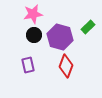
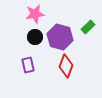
pink star: moved 2 px right
black circle: moved 1 px right, 2 px down
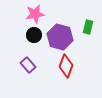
green rectangle: rotated 32 degrees counterclockwise
black circle: moved 1 px left, 2 px up
purple rectangle: rotated 28 degrees counterclockwise
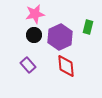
purple hexagon: rotated 20 degrees clockwise
red diamond: rotated 25 degrees counterclockwise
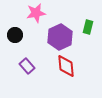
pink star: moved 1 px right, 1 px up
black circle: moved 19 px left
purple rectangle: moved 1 px left, 1 px down
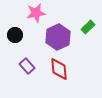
green rectangle: rotated 32 degrees clockwise
purple hexagon: moved 2 px left
red diamond: moved 7 px left, 3 px down
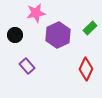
green rectangle: moved 2 px right, 1 px down
purple hexagon: moved 2 px up
red diamond: moved 27 px right; rotated 30 degrees clockwise
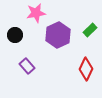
green rectangle: moved 2 px down
